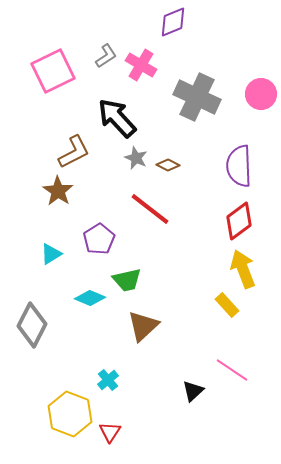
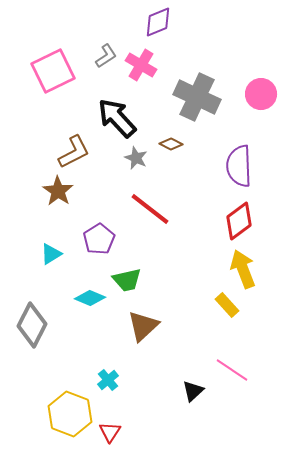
purple diamond: moved 15 px left
brown diamond: moved 3 px right, 21 px up
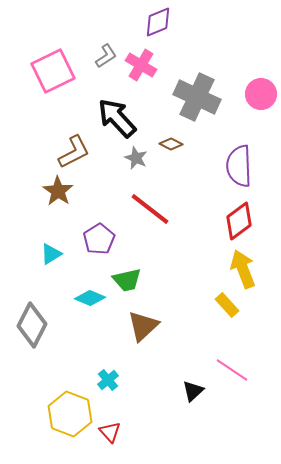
red triangle: rotated 15 degrees counterclockwise
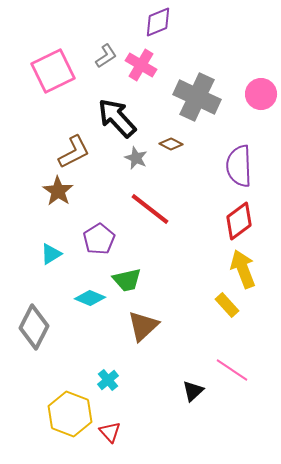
gray diamond: moved 2 px right, 2 px down
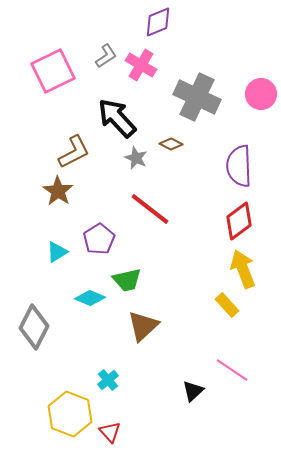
cyan triangle: moved 6 px right, 2 px up
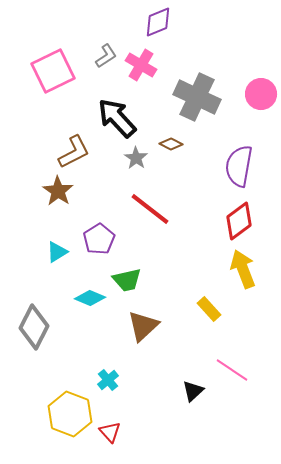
gray star: rotated 10 degrees clockwise
purple semicircle: rotated 12 degrees clockwise
yellow rectangle: moved 18 px left, 4 px down
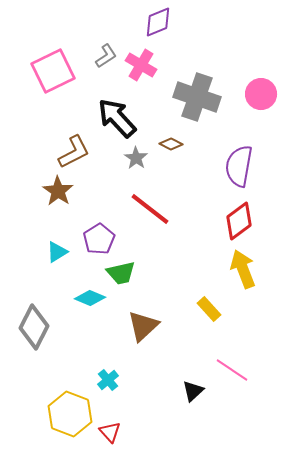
gray cross: rotated 6 degrees counterclockwise
green trapezoid: moved 6 px left, 7 px up
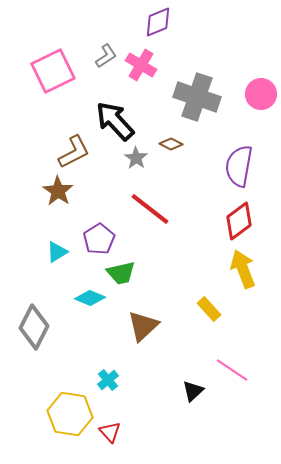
black arrow: moved 2 px left, 3 px down
yellow hexagon: rotated 12 degrees counterclockwise
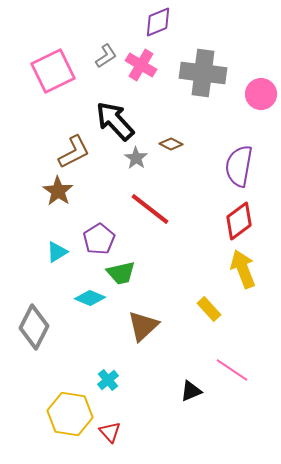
gray cross: moved 6 px right, 24 px up; rotated 12 degrees counterclockwise
black triangle: moved 2 px left; rotated 20 degrees clockwise
